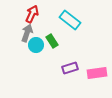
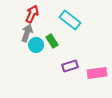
purple rectangle: moved 2 px up
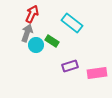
cyan rectangle: moved 2 px right, 3 px down
green rectangle: rotated 24 degrees counterclockwise
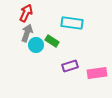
red arrow: moved 6 px left, 1 px up
cyan rectangle: rotated 30 degrees counterclockwise
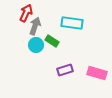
gray arrow: moved 8 px right, 7 px up
purple rectangle: moved 5 px left, 4 px down
pink rectangle: rotated 24 degrees clockwise
